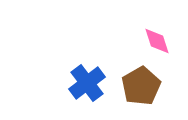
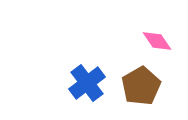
pink diamond: rotated 16 degrees counterclockwise
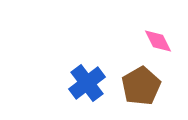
pink diamond: moved 1 px right; rotated 8 degrees clockwise
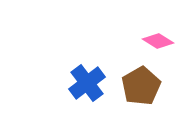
pink diamond: rotated 32 degrees counterclockwise
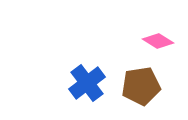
brown pentagon: rotated 21 degrees clockwise
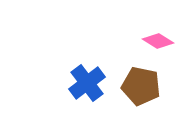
brown pentagon: rotated 21 degrees clockwise
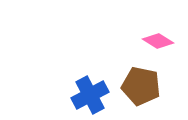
blue cross: moved 3 px right, 12 px down; rotated 9 degrees clockwise
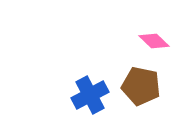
pink diamond: moved 4 px left; rotated 12 degrees clockwise
